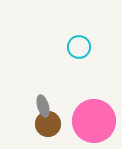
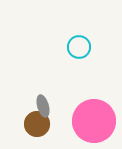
brown circle: moved 11 px left
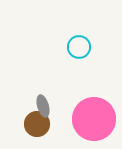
pink circle: moved 2 px up
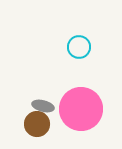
gray ellipse: rotated 60 degrees counterclockwise
pink circle: moved 13 px left, 10 px up
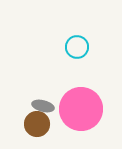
cyan circle: moved 2 px left
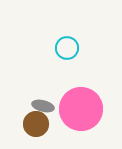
cyan circle: moved 10 px left, 1 px down
brown circle: moved 1 px left
